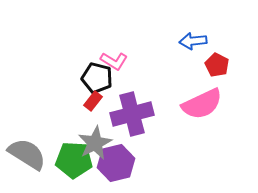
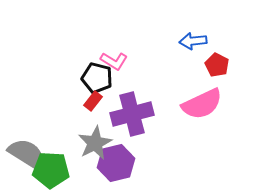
green pentagon: moved 23 px left, 10 px down
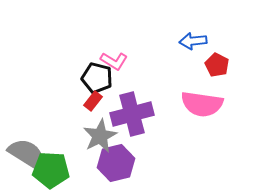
pink semicircle: rotated 33 degrees clockwise
gray star: moved 5 px right, 7 px up
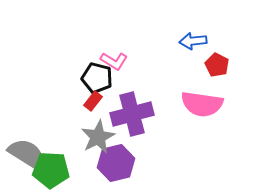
gray star: moved 2 px left, 1 px down
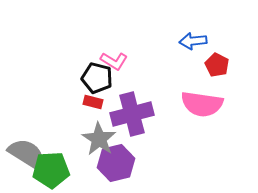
red rectangle: moved 1 px down; rotated 66 degrees clockwise
gray star: moved 1 px right, 2 px down; rotated 12 degrees counterclockwise
green pentagon: rotated 6 degrees counterclockwise
